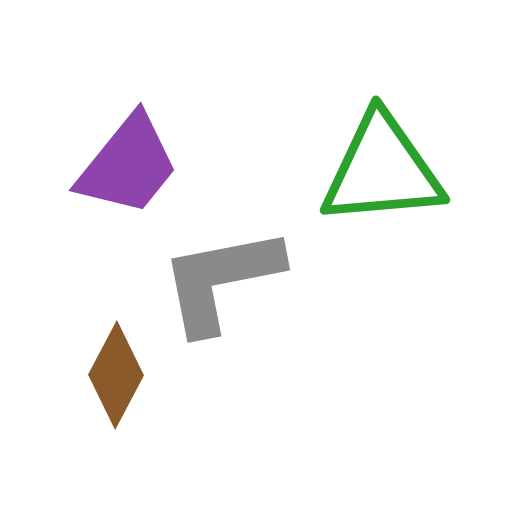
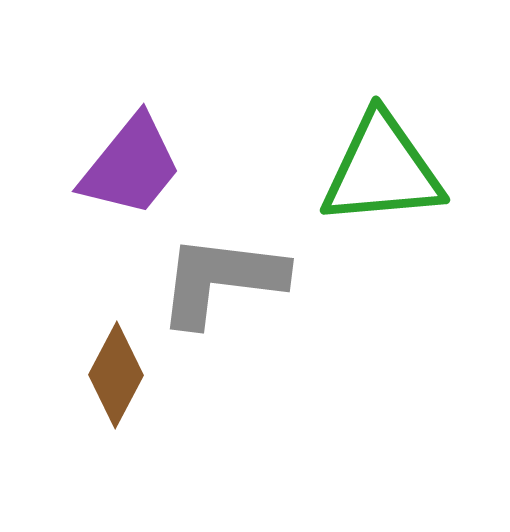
purple trapezoid: moved 3 px right, 1 px down
gray L-shape: rotated 18 degrees clockwise
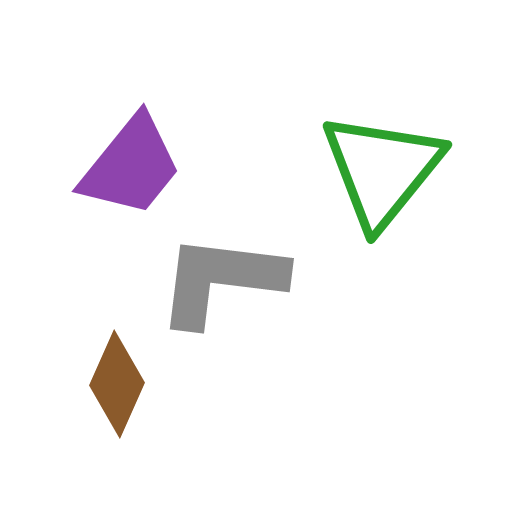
green triangle: rotated 46 degrees counterclockwise
brown diamond: moved 1 px right, 9 px down; rotated 4 degrees counterclockwise
